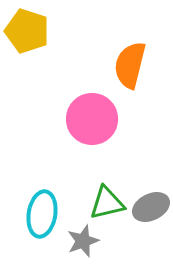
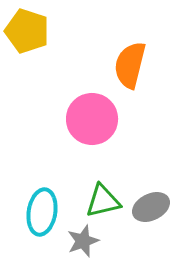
green triangle: moved 4 px left, 2 px up
cyan ellipse: moved 2 px up
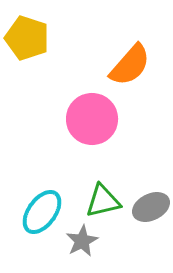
yellow pentagon: moved 7 px down
orange semicircle: rotated 153 degrees counterclockwise
cyan ellipse: rotated 27 degrees clockwise
gray star: moved 1 px left; rotated 8 degrees counterclockwise
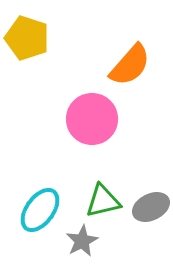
cyan ellipse: moved 2 px left, 2 px up
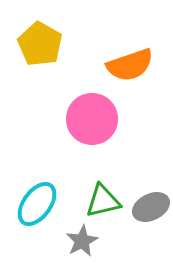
yellow pentagon: moved 13 px right, 6 px down; rotated 12 degrees clockwise
orange semicircle: rotated 30 degrees clockwise
cyan ellipse: moved 3 px left, 6 px up
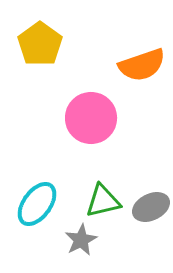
yellow pentagon: rotated 6 degrees clockwise
orange semicircle: moved 12 px right
pink circle: moved 1 px left, 1 px up
gray star: moved 1 px left, 1 px up
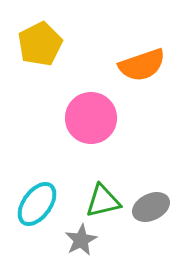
yellow pentagon: rotated 9 degrees clockwise
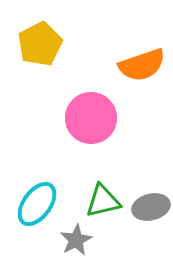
gray ellipse: rotated 12 degrees clockwise
gray star: moved 5 px left
